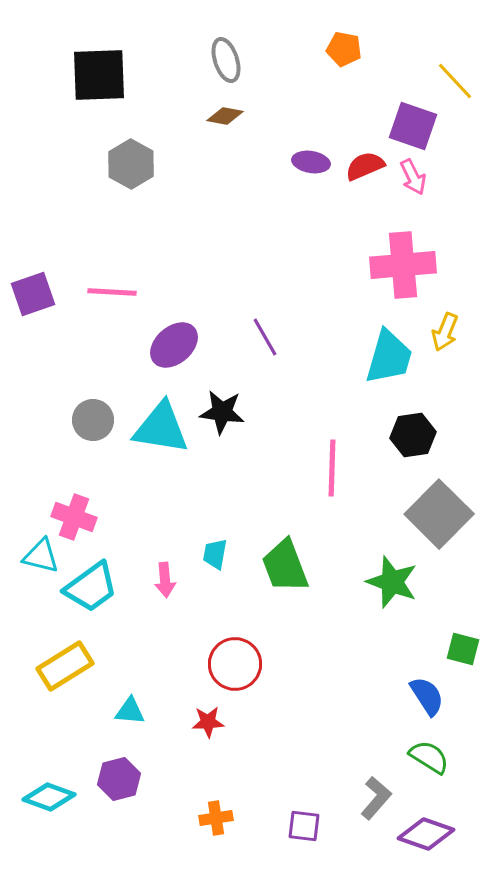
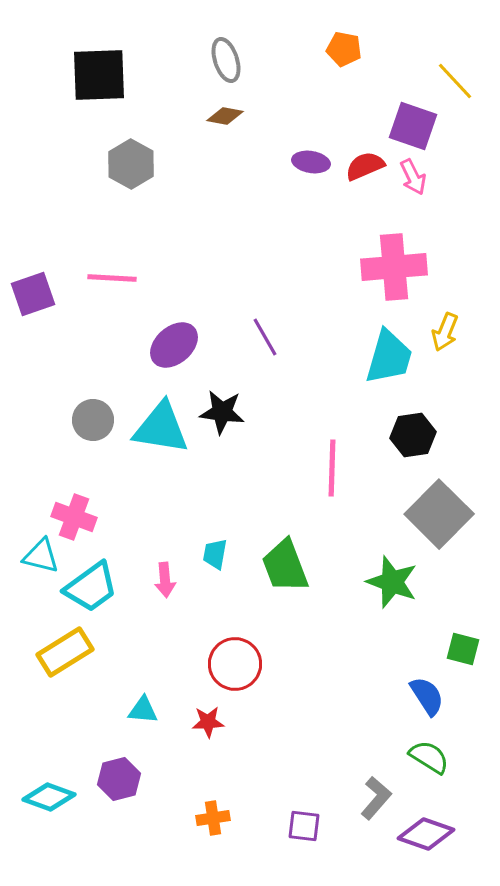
pink cross at (403, 265): moved 9 px left, 2 px down
pink line at (112, 292): moved 14 px up
yellow rectangle at (65, 666): moved 14 px up
cyan triangle at (130, 711): moved 13 px right, 1 px up
orange cross at (216, 818): moved 3 px left
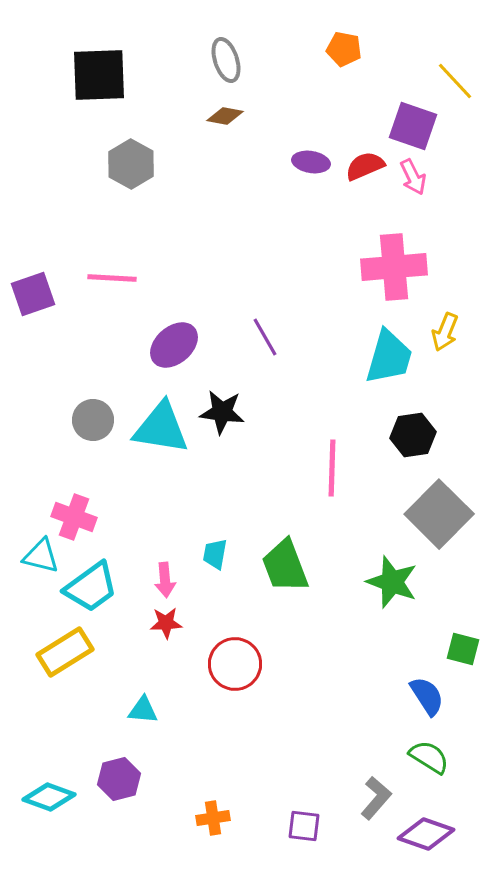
red star at (208, 722): moved 42 px left, 99 px up
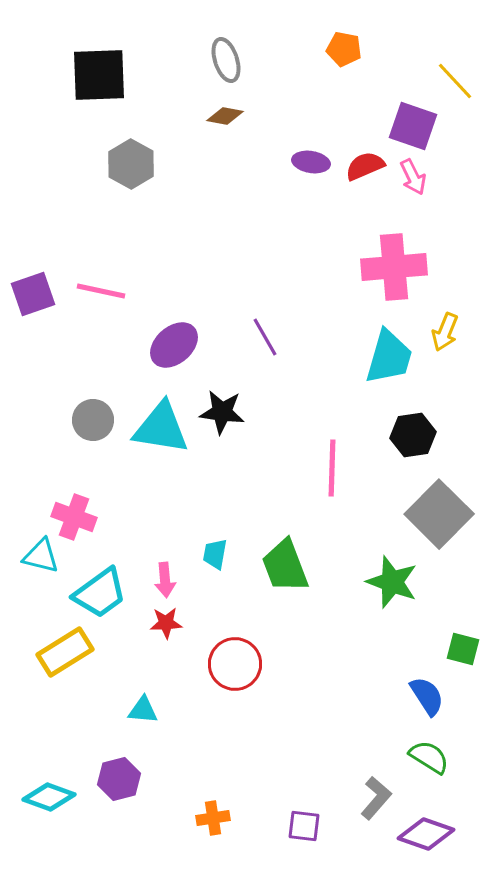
pink line at (112, 278): moved 11 px left, 13 px down; rotated 9 degrees clockwise
cyan trapezoid at (91, 587): moved 9 px right, 6 px down
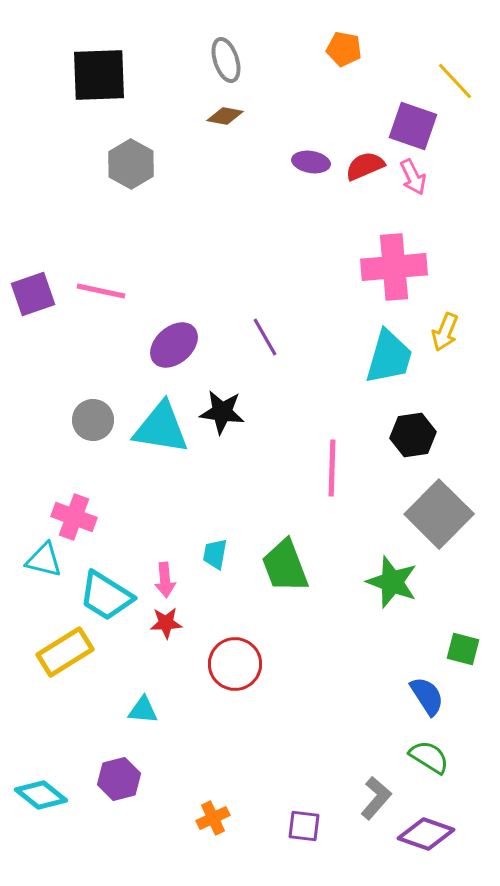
cyan triangle at (41, 556): moved 3 px right, 4 px down
cyan trapezoid at (100, 593): moved 6 px right, 3 px down; rotated 68 degrees clockwise
cyan diamond at (49, 797): moved 8 px left, 2 px up; rotated 18 degrees clockwise
orange cross at (213, 818): rotated 16 degrees counterclockwise
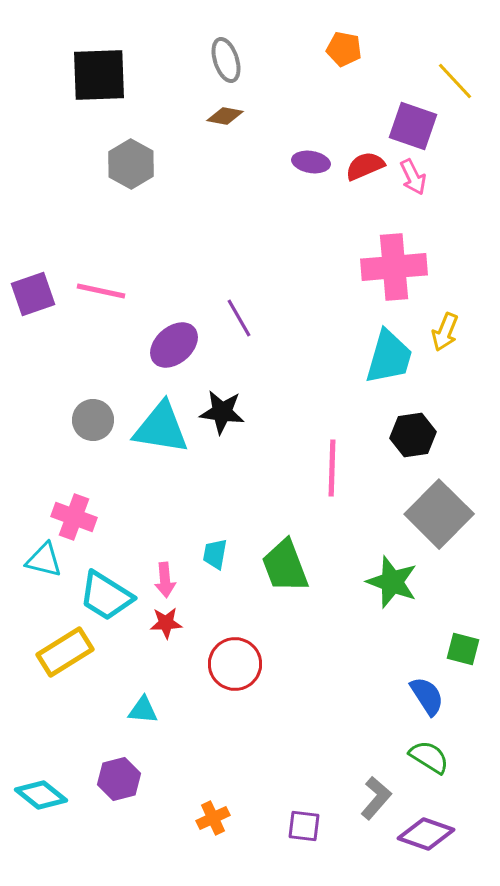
purple line at (265, 337): moved 26 px left, 19 px up
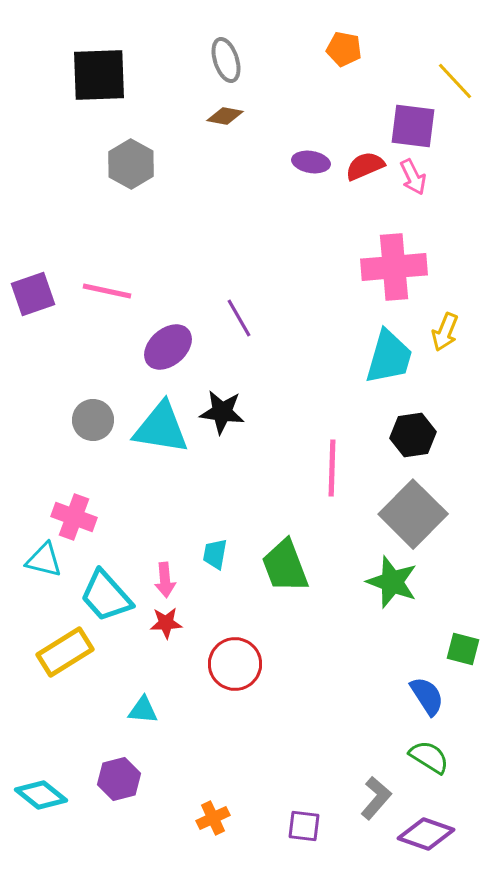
purple square at (413, 126): rotated 12 degrees counterclockwise
pink line at (101, 291): moved 6 px right
purple ellipse at (174, 345): moved 6 px left, 2 px down
gray square at (439, 514): moved 26 px left
cyan trapezoid at (106, 596): rotated 16 degrees clockwise
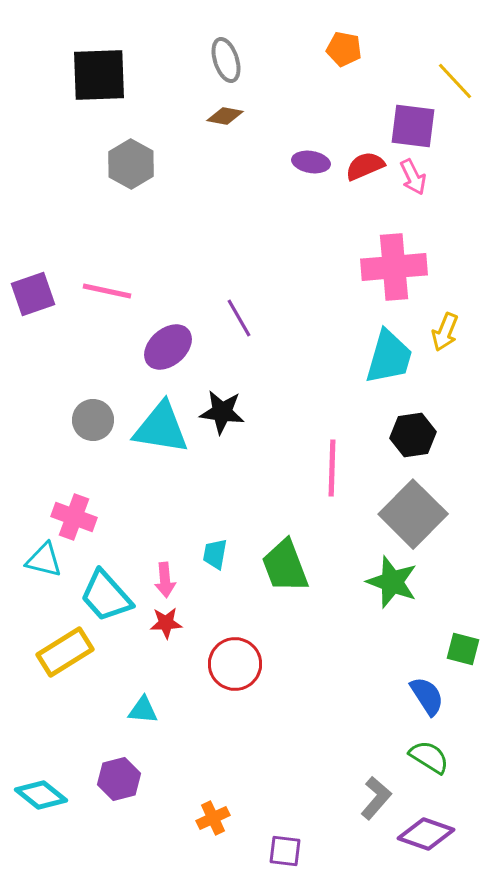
purple square at (304, 826): moved 19 px left, 25 px down
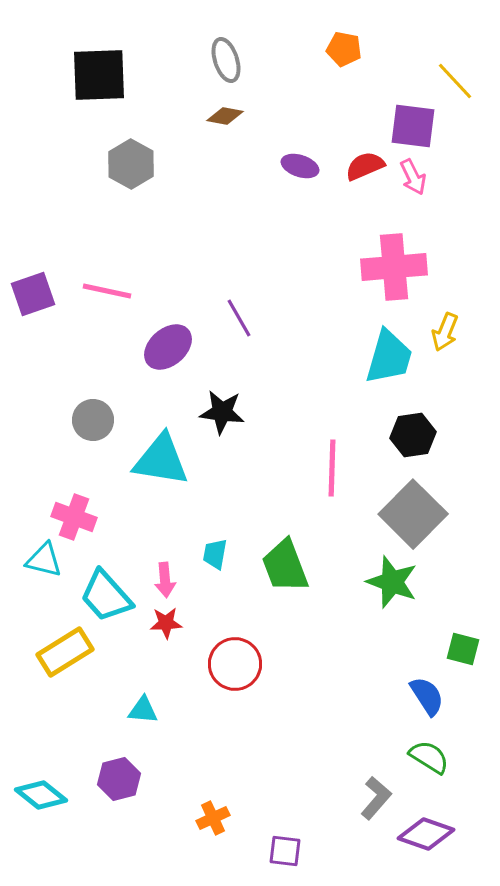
purple ellipse at (311, 162): moved 11 px left, 4 px down; rotated 9 degrees clockwise
cyan triangle at (161, 428): moved 32 px down
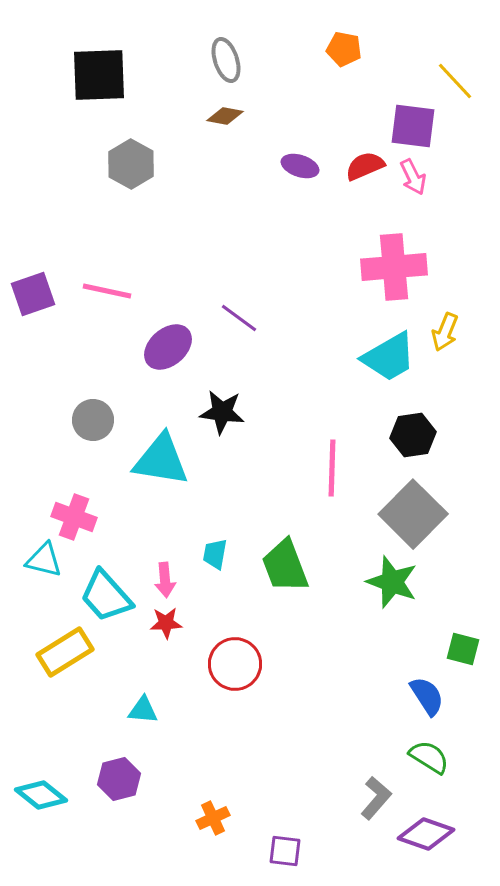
purple line at (239, 318): rotated 24 degrees counterclockwise
cyan trapezoid at (389, 357): rotated 44 degrees clockwise
